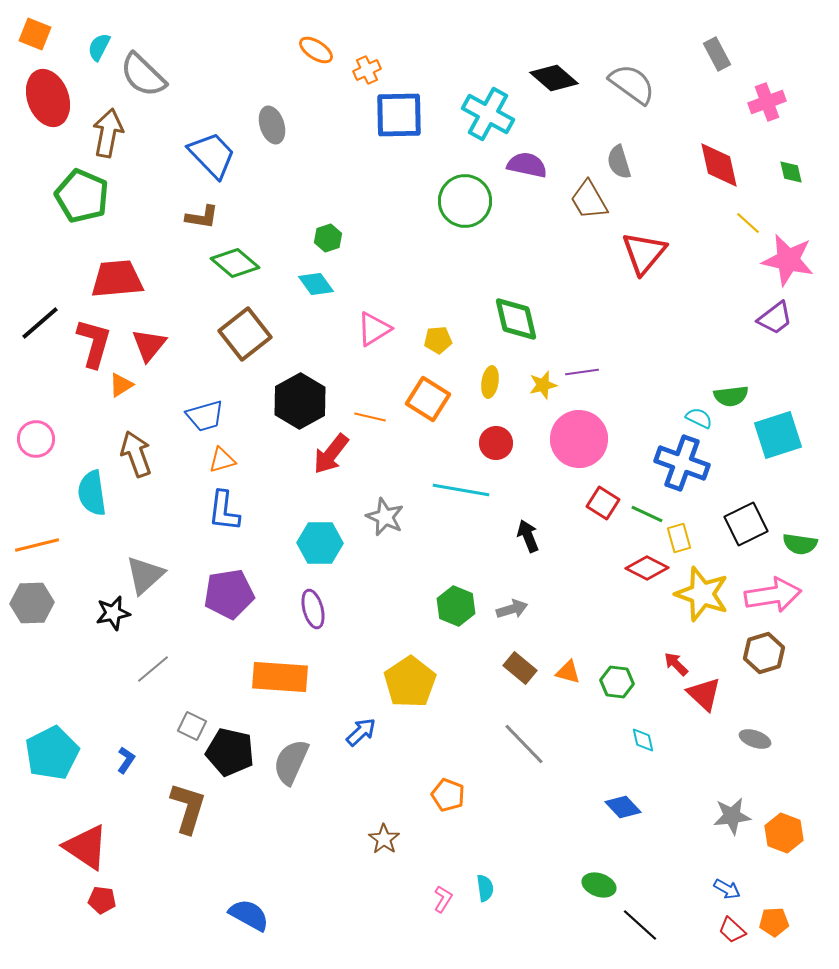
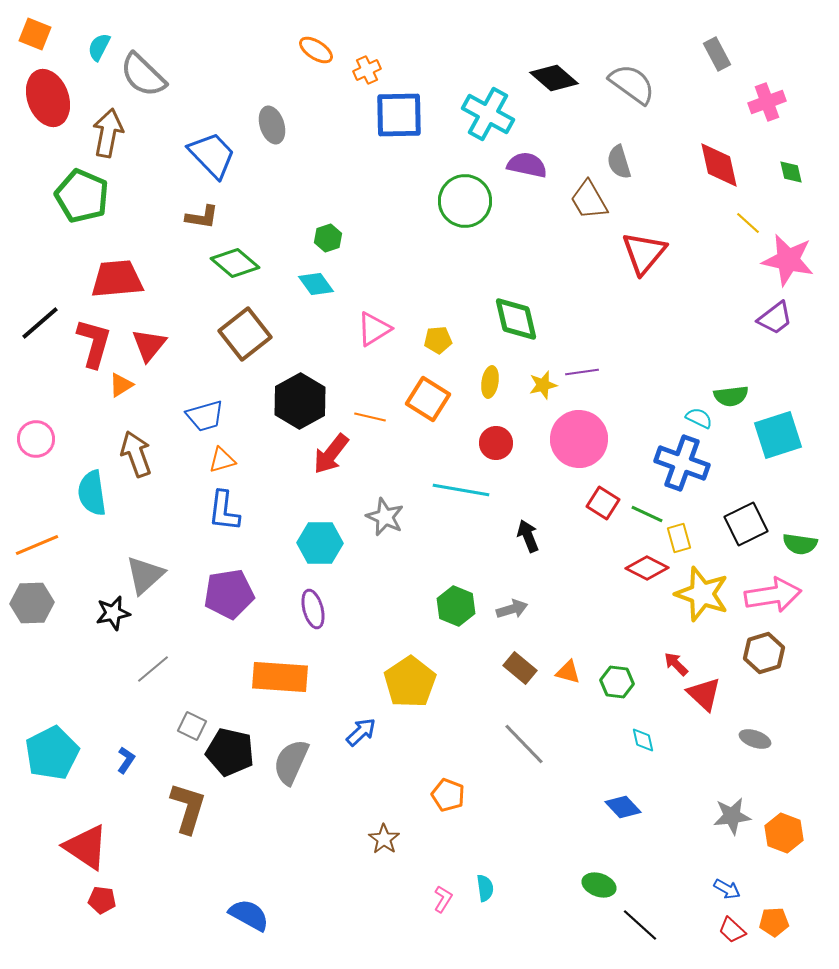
orange line at (37, 545): rotated 9 degrees counterclockwise
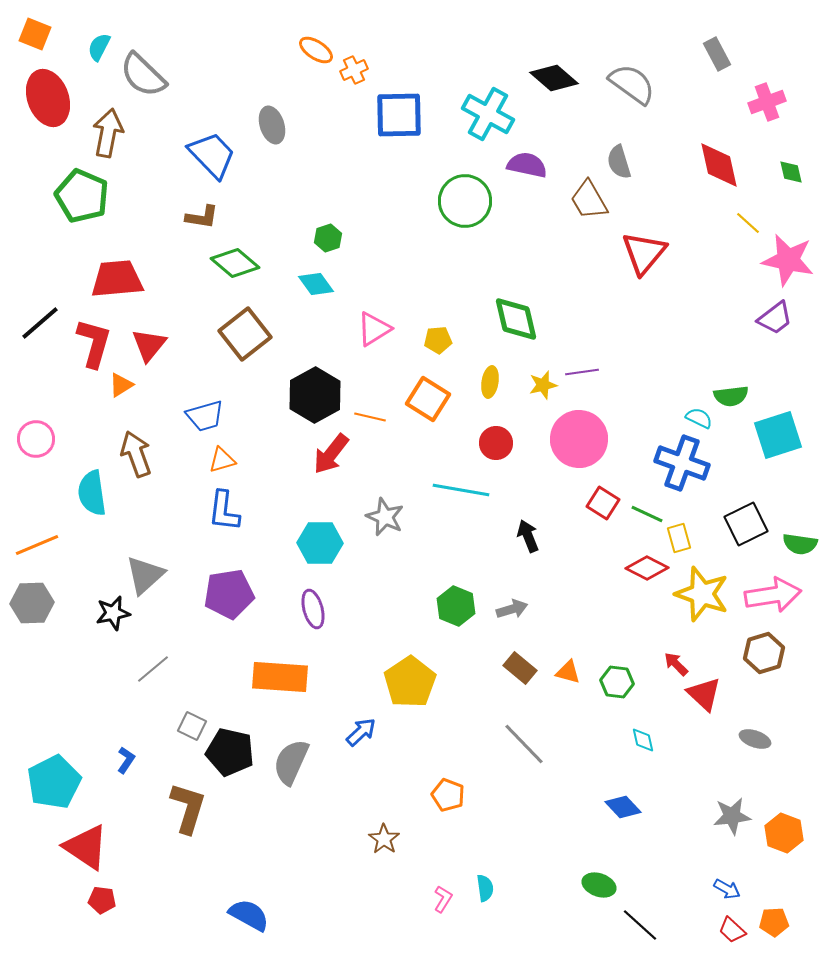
orange cross at (367, 70): moved 13 px left
black hexagon at (300, 401): moved 15 px right, 6 px up
cyan pentagon at (52, 753): moved 2 px right, 29 px down
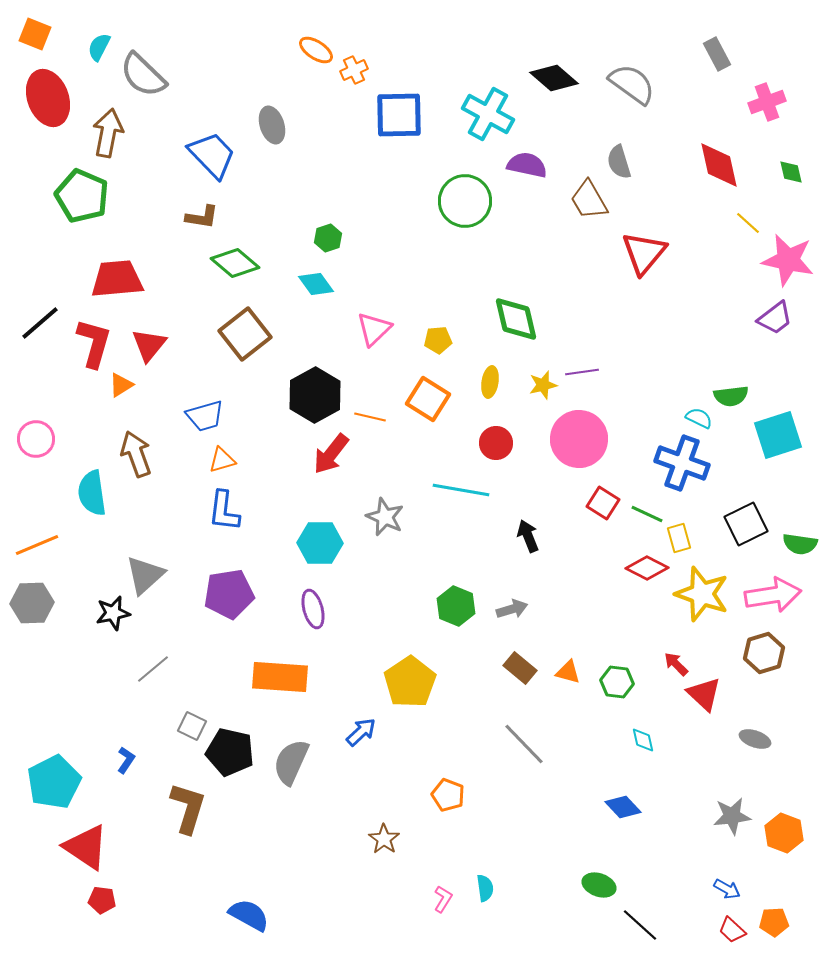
pink triangle at (374, 329): rotated 12 degrees counterclockwise
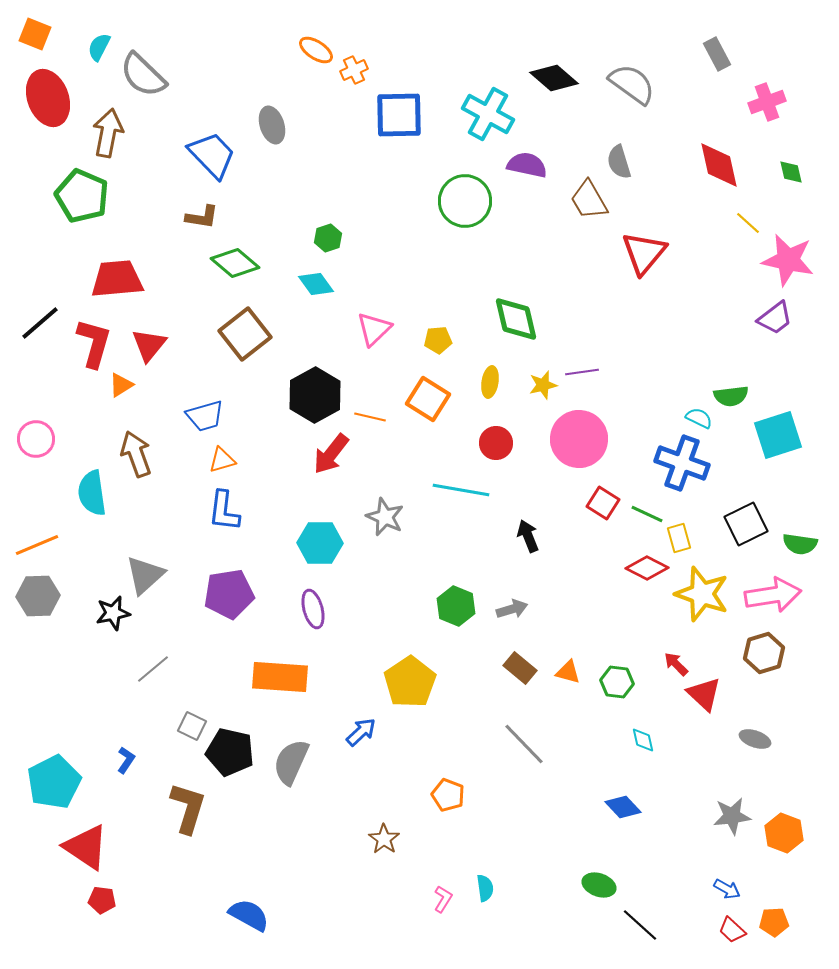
gray hexagon at (32, 603): moved 6 px right, 7 px up
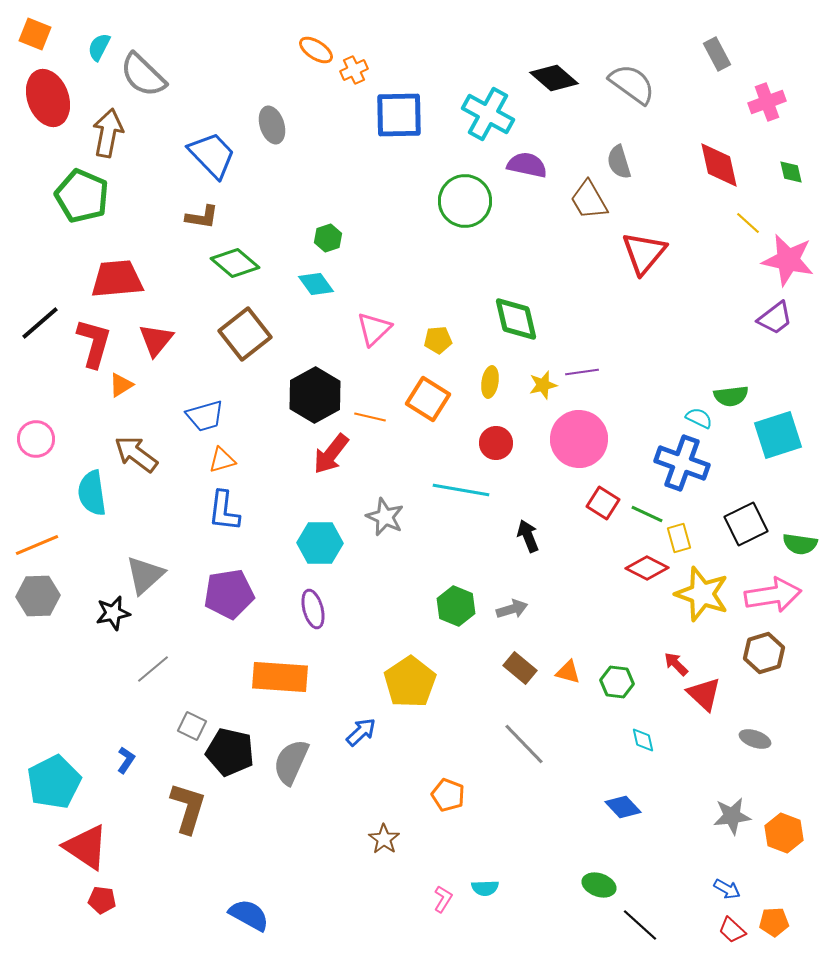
red triangle at (149, 345): moved 7 px right, 5 px up
brown arrow at (136, 454): rotated 33 degrees counterclockwise
cyan semicircle at (485, 888): rotated 96 degrees clockwise
